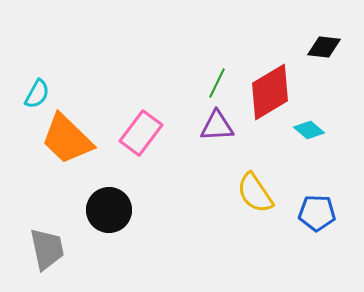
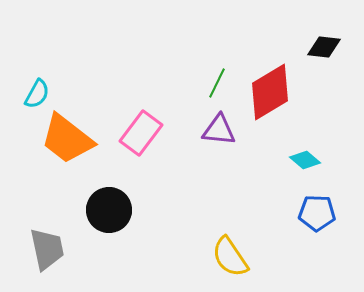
purple triangle: moved 2 px right, 4 px down; rotated 9 degrees clockwise
cyan diamond: moved 4 px left, 30 px down
orange trapezoid: rotated 6 degrees counterclockwise
yellow semicircle: moved 25 px left, 64 px down
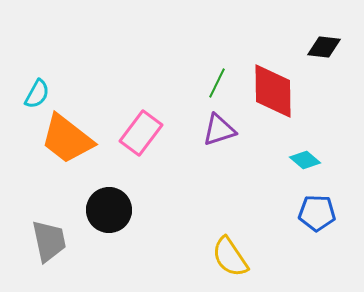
red diamond: moved 3 px right, 1 px up; rotated 60 degrees counterclockwise
purple triangle: rotated 24 degrees counterclockwise
gray trapezoid: moved 2 px right, 8 px up
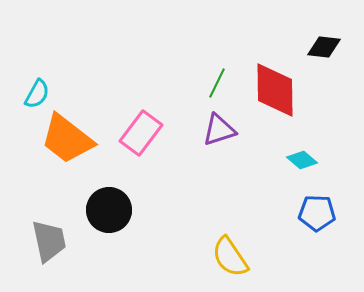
red diamond: moved 2 px right, 1 px up
cyan diamond: moved 3 px left
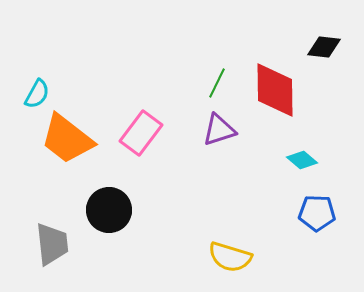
gray trapezoid: moved 3 px right, 3 px down; rotated 6 degrees clockwise
yellow semicircle: rotated 39 degrees counterclockwise
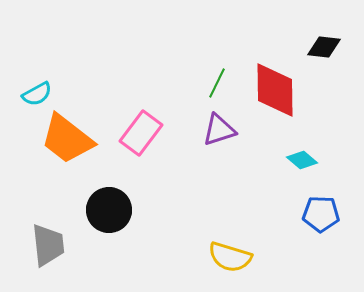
cyan semicircle: rotated 32 degrees clockwise
blue pentagon: moved 4 px right, 1 px down
gray trapezoid: moved 4 px left, 1 px down
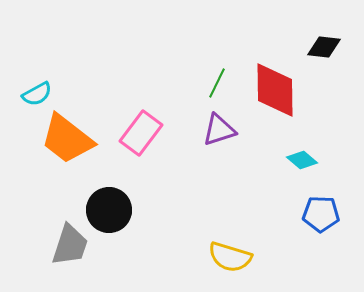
gray trapezoid: moved 22 px right; rotated 24 degrees clockwise
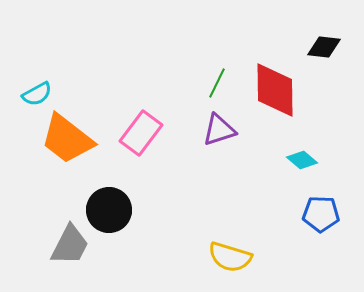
gray trapezoid: rotated 9 degrees clockwise
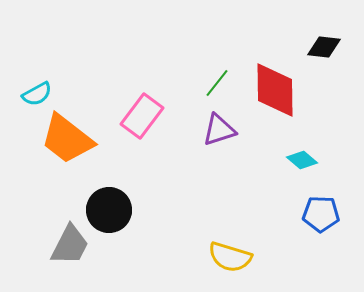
green line: rotated 12 degrees clockwise
pink rectangle: moved 1 px right, 17 px up
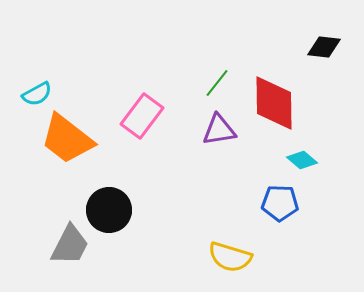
red diamond: moved 1 px left, 13 px down
purple triangle: rotated 9 degrees clockwise
blue pentagon: moved 41 px left, 11 px up
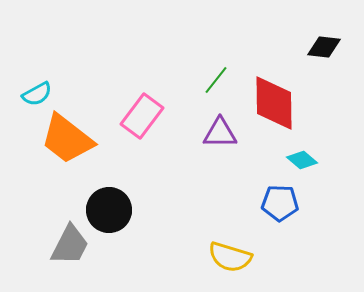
green line: moved 1 px left, 3 px up
purple triangle: moved 1 px right, 3 px down; rotated 9 degrees clockwise
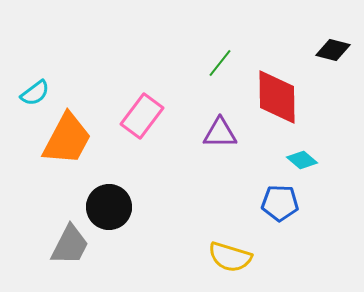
black diamond: moved 9 px right, 3 px down; rotated 8 degrees clockwise
green line: moved 4 px right, 17 px up
cyan semicircle: moved 2 px left, 1 px up; rotated 8 degrees counterclockwise
red diamond: moved 3 px right, 6 px up
orange trapezoid: rotated 100 degrees counterclockwise
black circle: moved 3 px up
